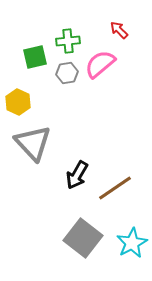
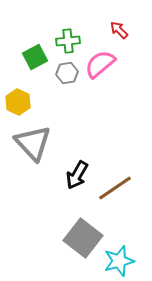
green square: rotated 15 degrees counterclockwise
cyan star: moved 13 px left, 18 px down; rotated 12 degrees clockwise
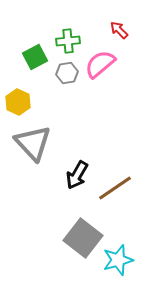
cyan star: moved 1 px left, 1 px up
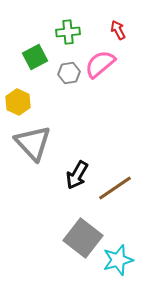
red arrow: moved 1 px left; rotated 18 degrees clockwise
green cross: moved 9 px up
gray hexagon: moved 2 px right
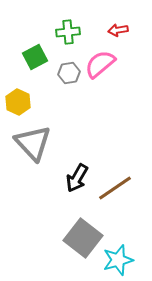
red arrow: rotated 72 degrees counterclockwise
black arrow: moved 3 px down
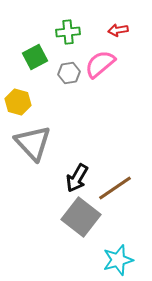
yellow hexagon: rotated 10 degrees counterclockwise
gray square: moved 2 px left, 21 px up
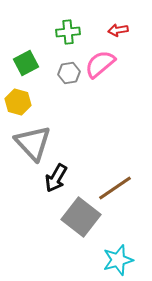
green square: moved 9 px left, 6 px down
black arrow: moved 21 px left
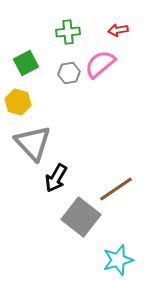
brown line: moved 1 px right, 1 px down
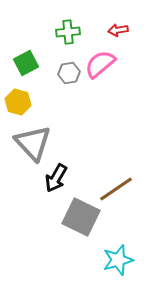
gray square: rotated 12 degrees counterclockwise
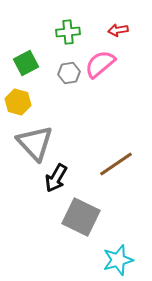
gray triangle: moved 2 px right
brown line: moved 25 px up
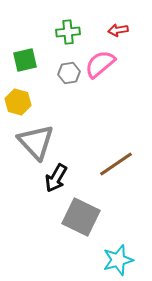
green square: moved 1 px left, 3 px up; rotated 15 degrees clockwise
gray triangle: moved 1 px right, 1 px up
